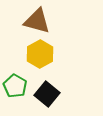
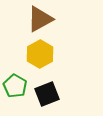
brown triangle: moved 3 px right, 2 px up; rotated 44 degrees counterclockwise
black square: rotated 30 degrees clockwise
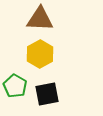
brown triangle: rotated 32 degrees clockwise
black square: rotated 10 degrees clockwise
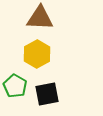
brown triangle: moved 1 px up
yellow hexagon: moved 3 px left
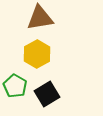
brown triangle: rotated 12 degrees counterclockwise
black square: rotated 20 degrees counterclockwise
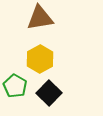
yellow hexagon: moved 3 px right, 5 px down
black square: moved 2 px right, 1 px up; rotated 15 degrees counterclockwise
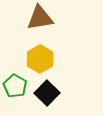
black square: moved 2 px left
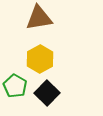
brown triangle: moved 1 px left
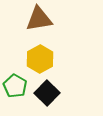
brown triangle: moved 1 px down
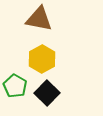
brown triangle: rotated 20 degrees clockwise
yellow hexagon: moved 2 px right
